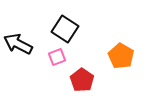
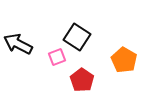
black square: moved 12 px right, 8 px down
orange pentagon: moved 3 px right, 4 px down
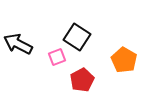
red pentagon: rotated 10 degrees clockwise
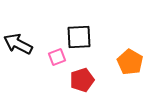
black square: moved 2 px right; rotated 36 degrees counterclockwise
orange pentagon: moved 6 px right, 2 px down
red pentagon: rotated 10 degrees clockwise
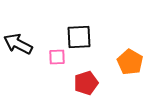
pink square: rotated 18 degrees clockwise
red pentagon: moved 4 px right, 3 px down
